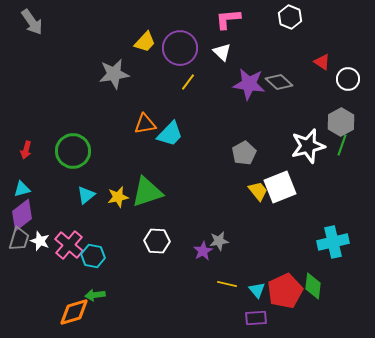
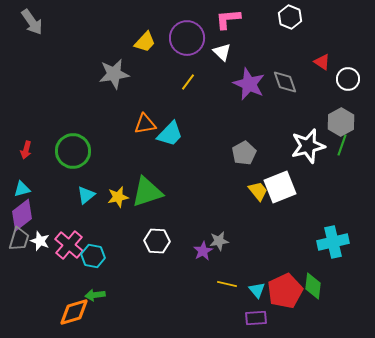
purple circle at (180, 48): moved 7 px right, 10 px up
gray diamond at (279, 82): moved 6 px right; rotated 28 degrees clockwise
purple star at (249, 84): rotated 16 degrees clockwise
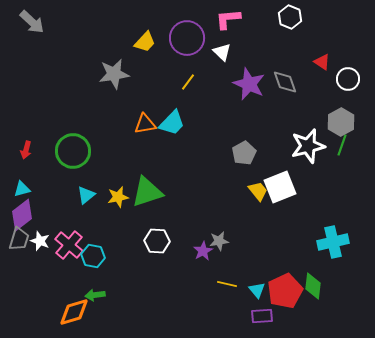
gray arrow at (32, 22): rotated 12 degrees counterclockwise
cyan trapezoid at (170, 134): moved 2 px right, 11 px up
purple rectangle at (256, 318): moved 6 px right, 2 px up
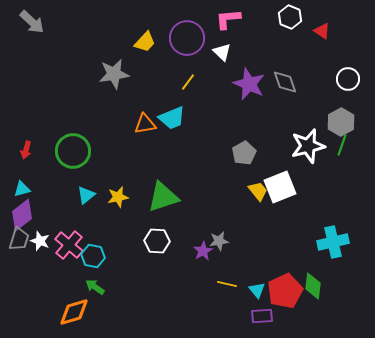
red triangle at (322, 62): moved 31 px up
cyan trapezoid at (172, 123): moved 5 px up; rotated 24 degrees clockwise
green triangle at (147, 192): moved 16 px right, 5 px down
green arrow at (95, 295): moved 8 px up; rotated 42 degrees clockwise
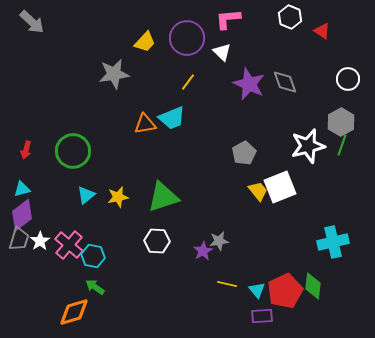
white star at (40, 241): rotated 18 degrees clockwise
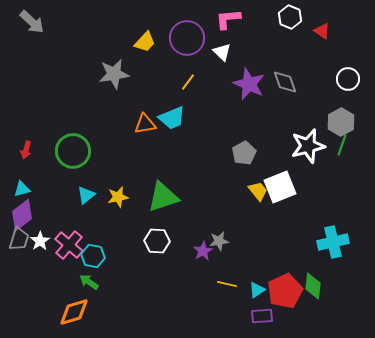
green arrow at (95, 287): moved 6 px left, 5 px up
cyan triangle at (257, 290): rotated 36 degrees clockwise
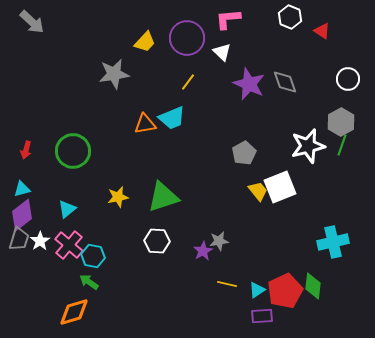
cyan triangle at (86, 195): moved 19 px left, 14 px down
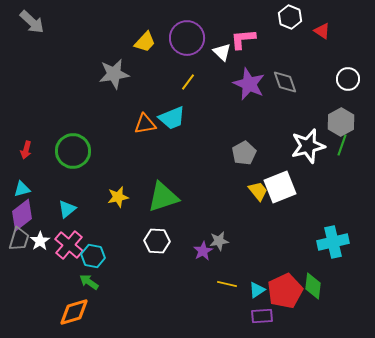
pink L-shape at (228, 19): moved 15 px right, 20 px down
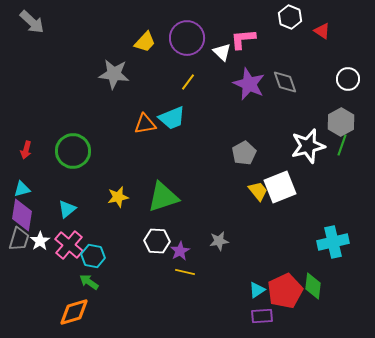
gray star at (114, 74): rotated 16 degrees clockwise
purple diamond at (22, 215): rotated 44 degrees counterclockwise
purple star at (203, 251): moved 23 px left
yellow line at (227, 284): moved 42 px left, 12 px up
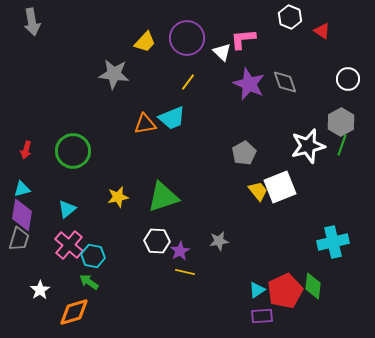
gray arrow at (32, 22): rotated 36 degrees clockwise
white star at (40, 241): moved 49 px down
